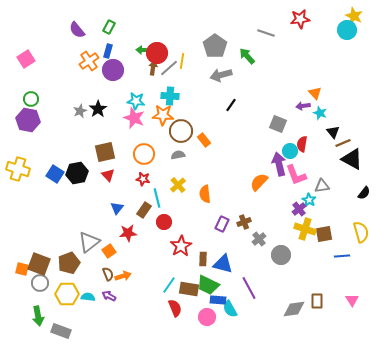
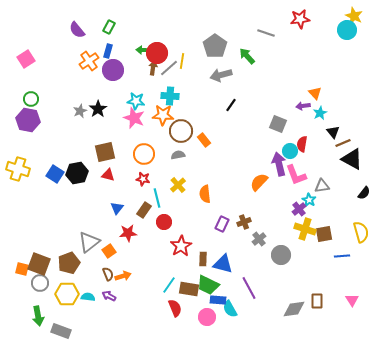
cyan star at (320, 113): rotated 24 degrees clockwise
red triangle at (108, 175): rotated 32 degrees counterclockwise
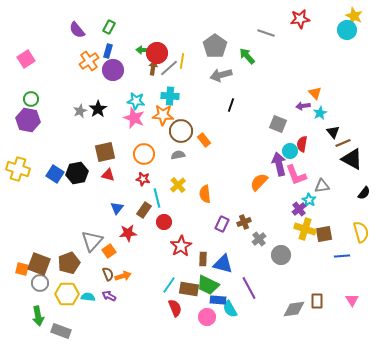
black line at (231, 105): rotated 16 degrees counterclockwise
gray triangle at (89, 242): moved 3 px right, 1 px up; rotated 10 degrees counterclockwise
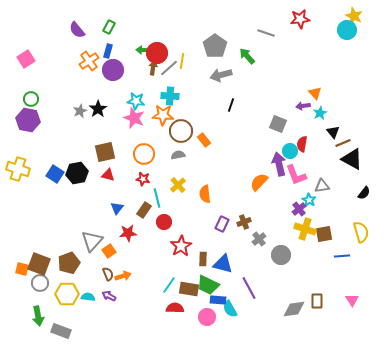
red semicircle at (175, 308): rotated 66 degrees counterclockwise
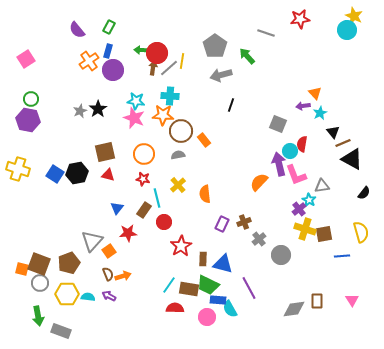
green arrow at (143, 50): moved 2 px left
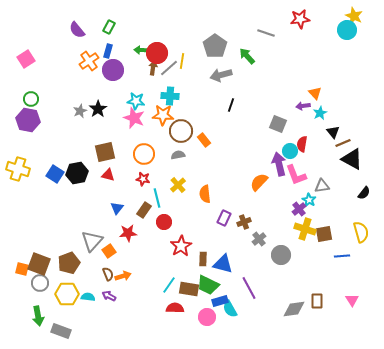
purple rectangle at (222, 224): moved 2 px right, 6 px up
blue rectangle at (218, 300): moved 2 px right, 1 px down; rotated 21 degrees counterclockwise
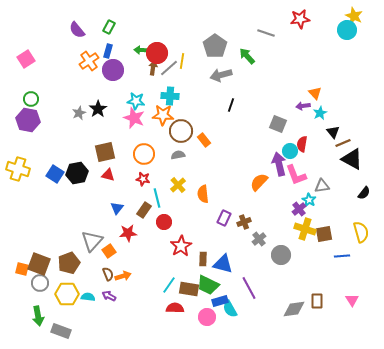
gray star at (80, 111): moved 1 px left, 2 px down
orange semicircle at (205, 194): moved 2 px left
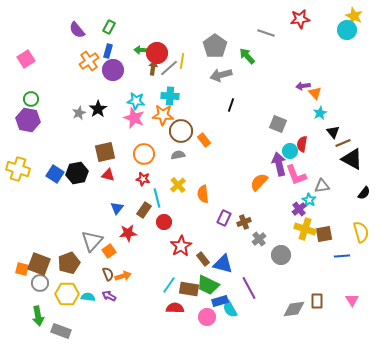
purple arrow at (303, 106): moved 20 px up
brown rectangle at (203, 259): rotated 40 degrees counterclockwise
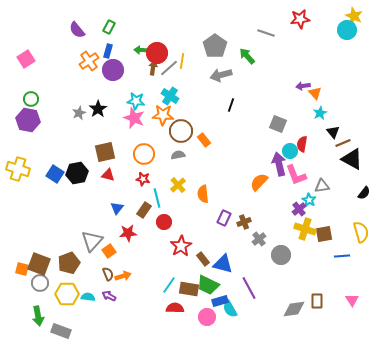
cyan cross at (170, 96): rotated 30 degrees clockwise
